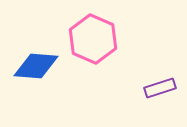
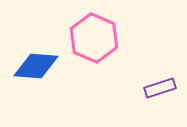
pink hexagon: moved 1 px right, 1 px up
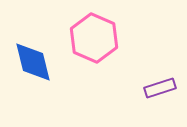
blue diamond: moved 3 px left, 4 px up; rotated 72 degrees clockwise
